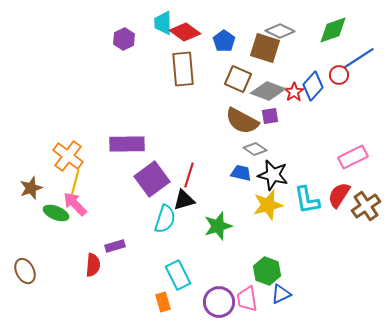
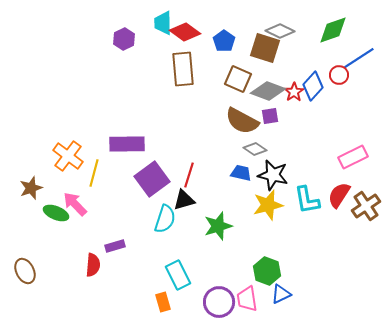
yellow line at (75, 183): moved 19 px right, 10 px up
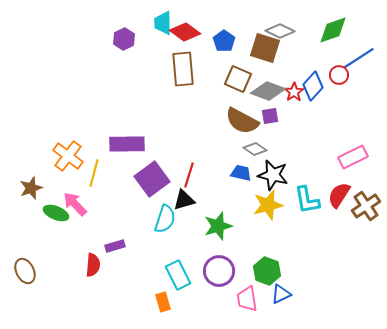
purple circle at (219, 302): moved 31 px up
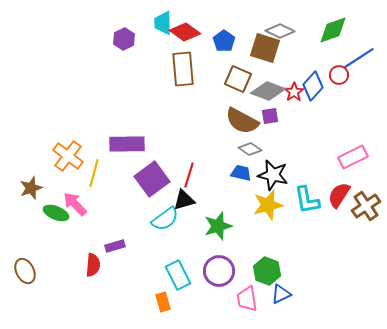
gray diamond at (255, 149): moved 5 px left
cyan semicircle at (165, 219): rotated 36 degrees clockwise
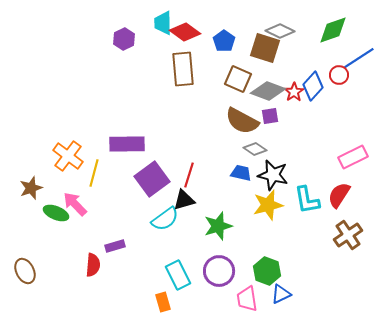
gray diamond at (250, 149): moved 5 px right
brown cross at (366, 206): moved 18 px left, 29 px down
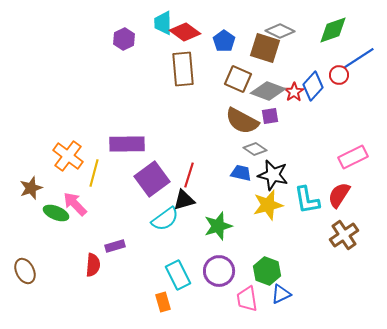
brown cross at (348, 235): moved 4 px left
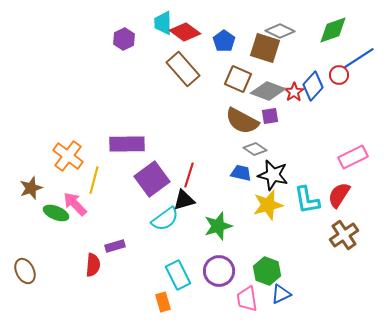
brown rectangle at (183, 69): rotated 36 degrees counterclockwise
yellow line at (94, 173): moved 7 px down
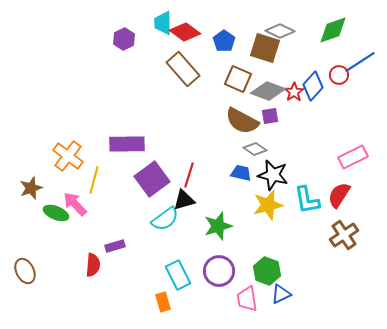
blue line at (359, 58): moved 1 px right, 4 px down
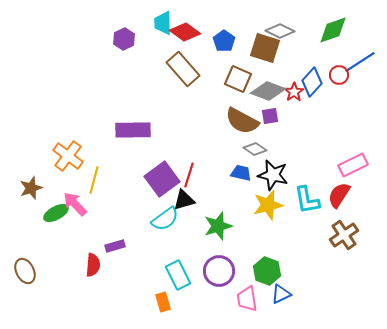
blue diamond at (313, 86): moved 1 px left, 4 px up
purple rectangle at (127, 144): moved 6 px right, 14 px up
pink rectangle at (353, 157): moved 8 px down
purple square at (152, 179): moved 10 px right
green ellipse at (56, 213): rotated 50 degrees counterclockwise
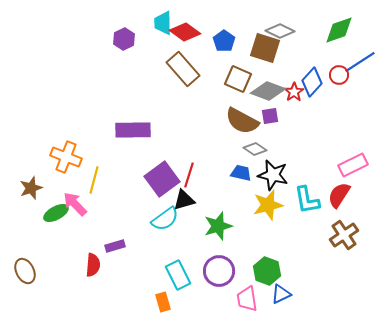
green diamond at (333, 30): moved 6 px right
orange cross at (68, 156): moved 2 px left, 1 px down; rotated 16 degrees counterclockwise
